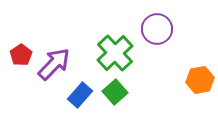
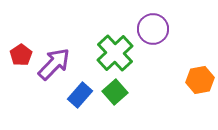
purple circle: moved 4 px left
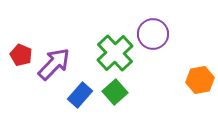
purple circle: moved 5 px down
red pentagon: rotated 15 degrees counterclockwise
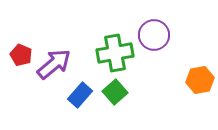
purple circle: moved 1 px right, 1 px down
green cross: rotated 33 degrees clockwise
purple arrow: rotated 6 degrees clockwise
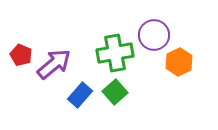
orange hexagon: moved 21 px left, 18 px up; rotated 16 degrees counterclockwise
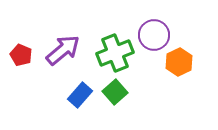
green cross: rotated 12 degrees counterclockwise
purple arrow: moved 9 px right, 14 px up
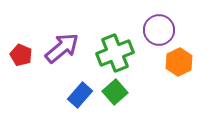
purple circle: moved 5 px right, 5 px up
purple arrow: moved 1 px left, 2 px up
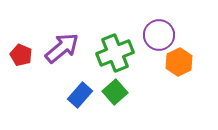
purple circle: moved 5 px down
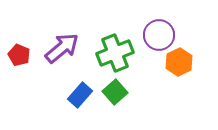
red pentagon: moved 2 px left
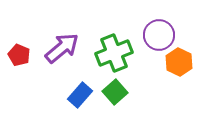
green cross: moved 1 px left
orange hexagon: rotated 8 degrees counterclockwise
